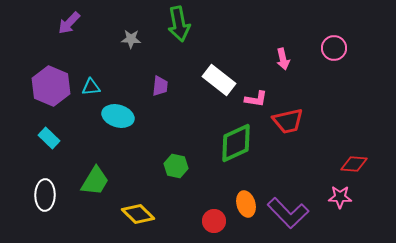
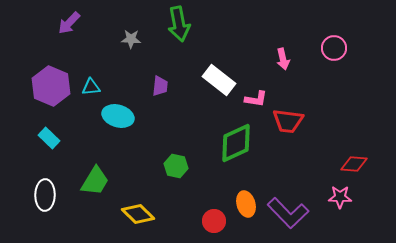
red trapezoid: rotated 20 degrees clockwise
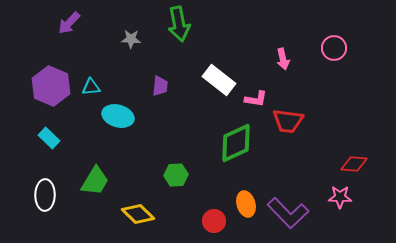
green hexagon: moved 9 px down; rotated 15 degrees counterclockwise
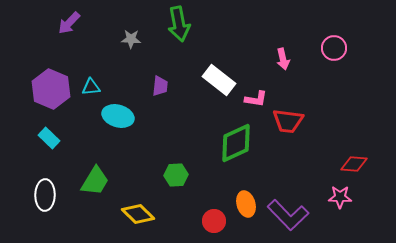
purple hexagon: moved 3 px down
purple L-shape: moved 2 px down
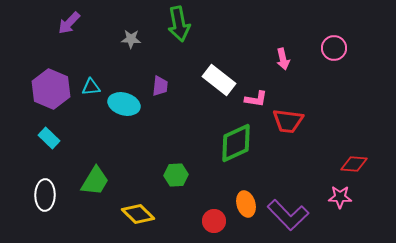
cyan ellipse: moved 6 px right, 12 px up
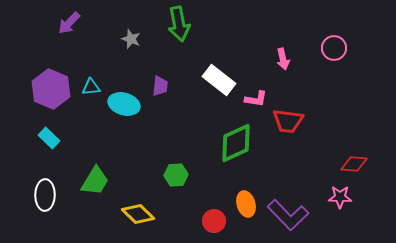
gray star: rotated 18 degrees clockwise
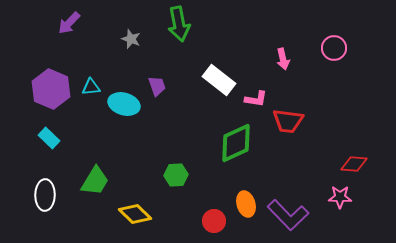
purple trapezoid: moved 3 px left; rotated 25 degrees counterclockwise
yellow diamond: moved 3 px left
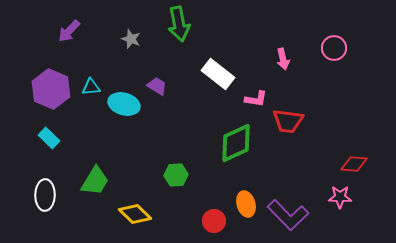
purple arrow: moved 8 px down
white rectangle: moved 1 px left, 6 px up
purple trapezoid: rotated 40 degrees counterclockwise
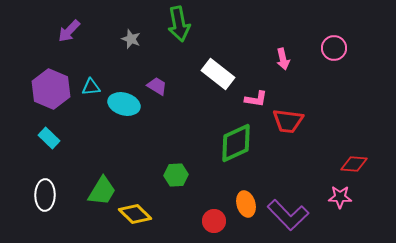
green trapezoid: moved 7 px right, 10 px down
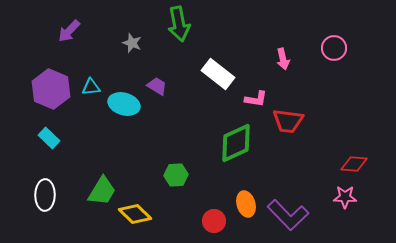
gray star: moved 1 px right, 4 px down
pink star: moved 5 px right
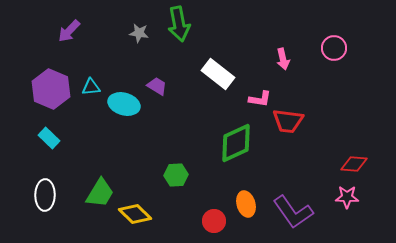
gray star: moved 7 px right, 10 px up; rotated 12 degrees counterclockwise
pink L-shape: moved 4 px right
green trapezoid: moved 2 px left, 2 px down
pink star: moved 2 px right
purple L-shape: moved 5 px right, 3 px up; rotated 9 degrees clockwise
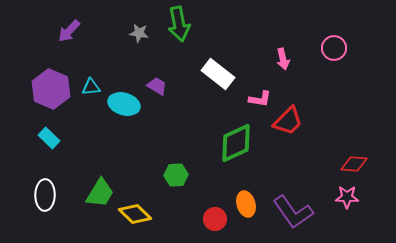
red trapezoid: rotated 52 degrees counterclockwise
red circle: moved 1 px right, 2 px up
